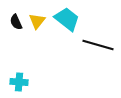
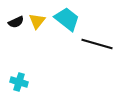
black semicircle: rotated 91 degrees counterclockwise
black line: moved 1 px left, 1 px up
cyan cross: rotated 12 degrees clockwise
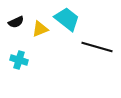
yellow triangle: moved 3 px right, 8 px down; rotated 30 degrees clockwise
black line: moved 3 px down
cyan cross: moved 22 px up
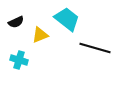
yellow triangle: moved 6 px down
black line: moved 2 px left, 1 px down
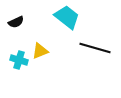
cyan trapezoid: moved 2 px up
yellow triangle: moved 16 px down
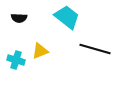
black semicircle: moved 3 px right, 4 px up; rotated 28 degrees clockwise
black line: moved 1 px down
cyan cross: moved 3 px left
